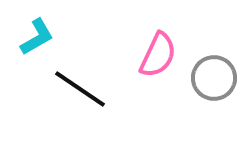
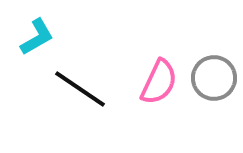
pink semicircle: moved 1 px right, 27 px down
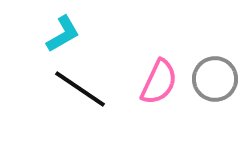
cyan L-shape: moved 26 px right, 3 px up
gray circle: moved 1 px right, 1 px down
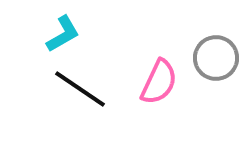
gray circle: moved 1 px right, 21 px up
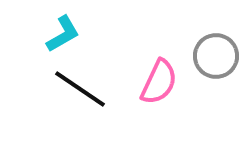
gray circle: moved 2 px up
